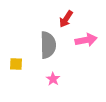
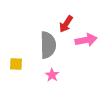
red arrow: moved 5 px down
pink star: moved 1 px left, 4 px up
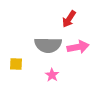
red arrow: moved 3 px right, 5 px up
pink arrow: moved 8 px left, 7 px down
gray semicircle: rotated 92 degrees clockwise
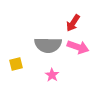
red arrow: moved 4 px right, 4 px down
pink arrow: rotated 30 degrees clockwise
yellow square: rotated 16 degrees counterclockwise
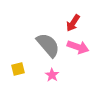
gray semicircle: rotated 132 degrees counterclockwise
yellow square: moved 2 px right, 5 px down
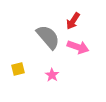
red arrow: moved 2 px up
gray semicircle: moved 8 px up
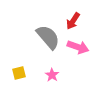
yellow square: moved 1 px right, 4 px down
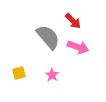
red arrow: rotated 78 degrees counterclockwise
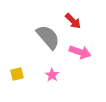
pink arrow: moved 2 px right, 5 px down
yellow square: moved 2 px left, 1 px down
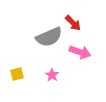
red arrow: moved 2 px down
gray semicircle: moved 1 px right; rotated 108 degrees clockwise
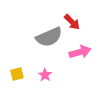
red arrow: moved 1 px left, 1 px up
pink arrow: rotated 35 degrees counterclockwise
pink star: moved 7 px left
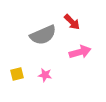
gray semicircle: moved 6 px left, 2 px up
pink star: rotated 24 degrees counterclockwise
